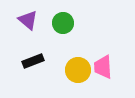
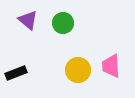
black rectangle: moved 17 px left, 12 px down
pink trapezoid: moved 8 px right, 1 px up
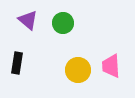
black rectangle: moved 1 px right, 10 px up; rotated 60 degrees counterclockwise
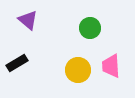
green circle: moved 27 px right, 5 px down
black rectangle: rotated 50 degrees clockwise
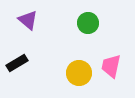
green circle: moved 2 px left, 5 px up
pink trapezoid: rotated 15 degrees clockwise
yellow circle: moved 1 px right, 3 px down
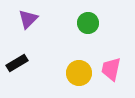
purple triangle: moved 1 px up; rotated 35 degrees clockwise
pink trapezoid: moved 3 px down
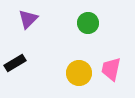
black rectangle: moved 2 px left
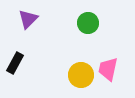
black rectangle: rotated 30 degrees counterclockwise
pink trapezoid: moved 3 px left
yellow circle: moved 2 px right, 2 px down
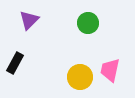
purple triangle: moved 1 px right, 1 px down
pink trapezoid: moved 2 px right, 1 px down
yellow circle: moved 1 px left, 2 px down
